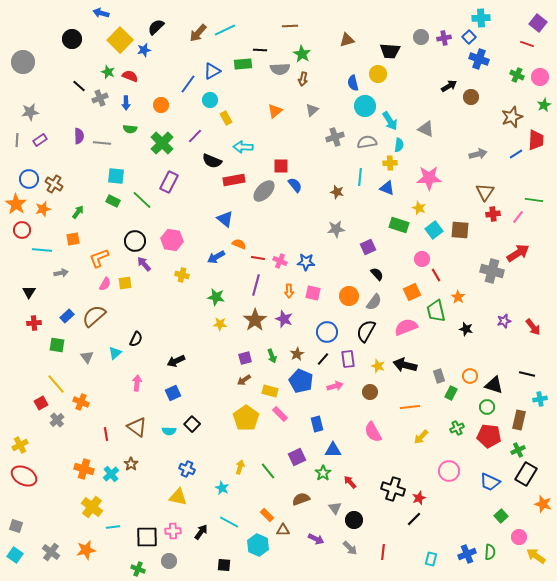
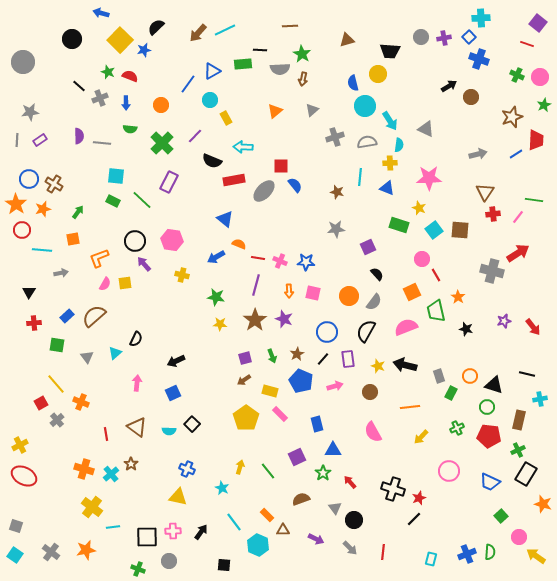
cyan line at (229, 522): moved 5 px right; rotated 24 degrees clockwise
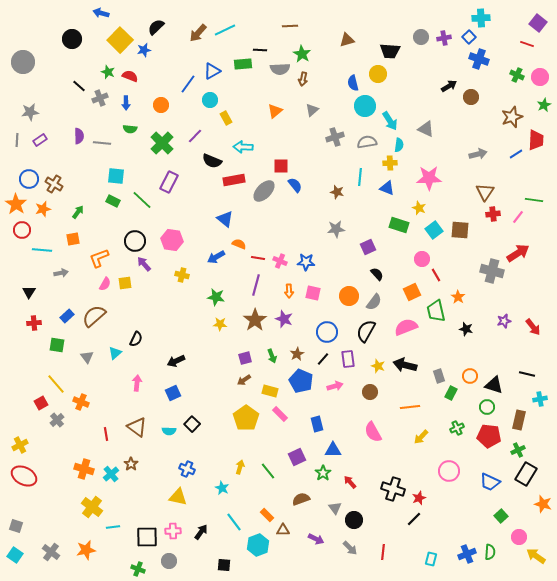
cyan hexagon at (258, 545): rotated 15 degrees clockwise
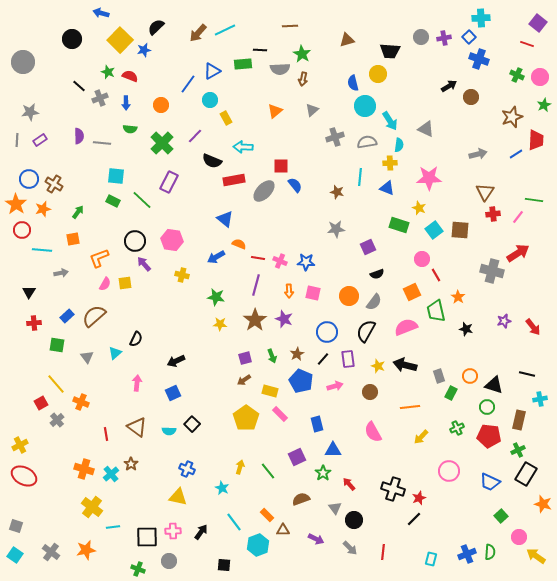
black semicircle at (377, 274): rotated 112 degrees clockwise
red arrow at (350, 482): moved 1 px left, 2 px down
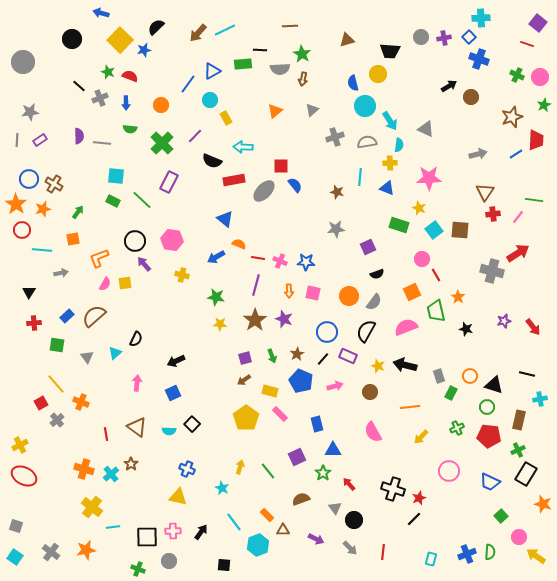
purple rectangle at (348, 359): moved 3 px up; rotated 60 degrees counterclockwise
cyan square at (15, 555): moved 2 px down
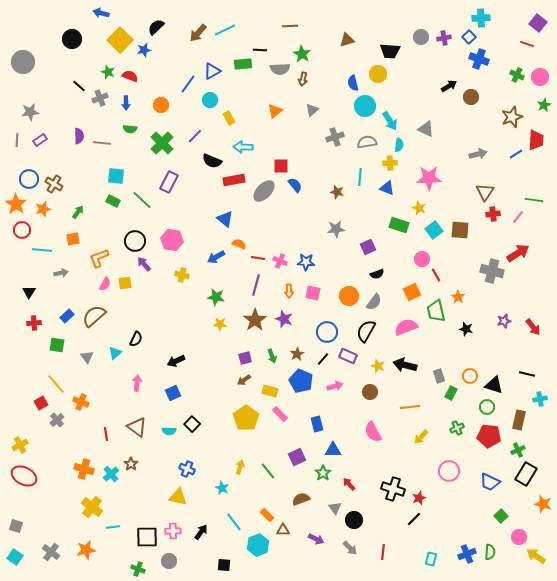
yellow rectangle at (226, 118): moved 3 px right
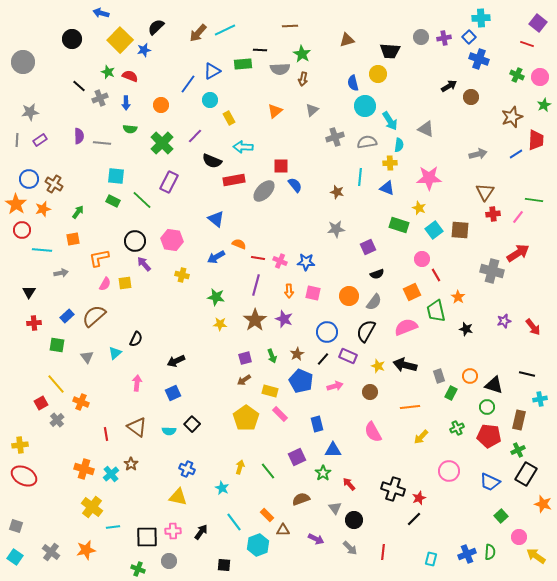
blue triangle at (225, 219): moved 9 px left
orange L-shape at (99, 258): rotated 10 degrees clockwise
yellow cross at (20, 445): rotated 21 degrees clockwise
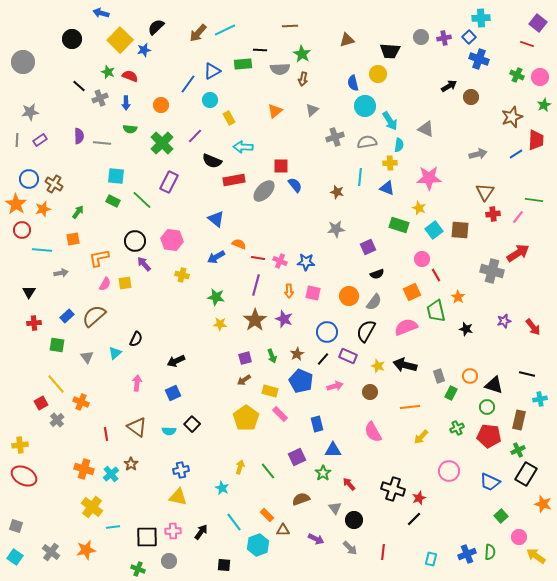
blue cross at (187, 469): moved 6 px left, 1 px down; rotated 35 degrees counterclockwise
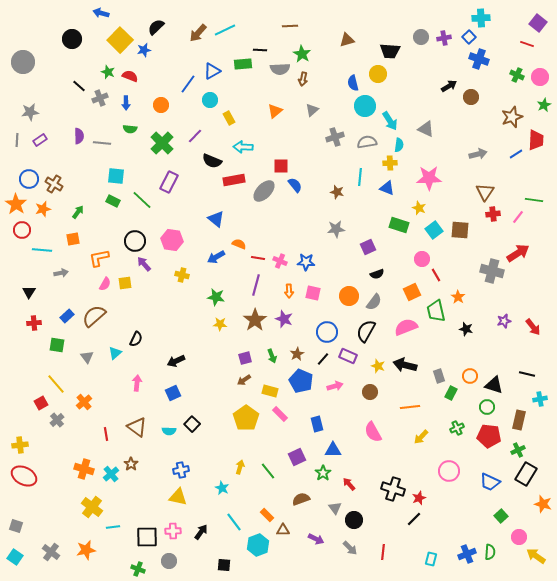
orange cross at (81, 402): moved 3 px right; rotated 28 degrees clockwise
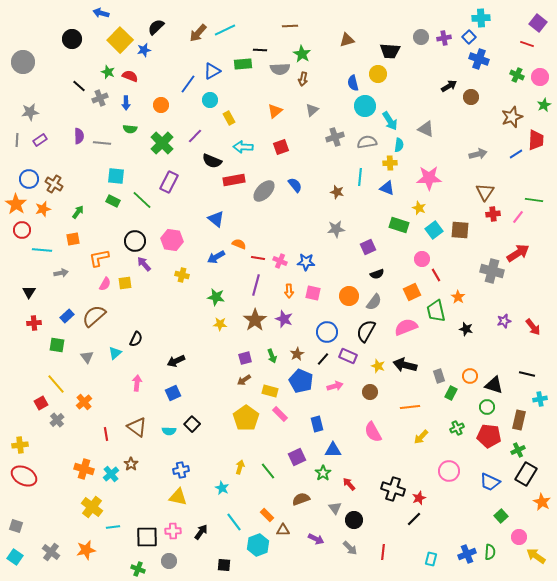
red square at (281, 166): moved 19 px up; rotated 21 degrees counterclockwise
orange star at (543, 504): moved 1 px left, 2 px up; rotated 12 degrees clockwise
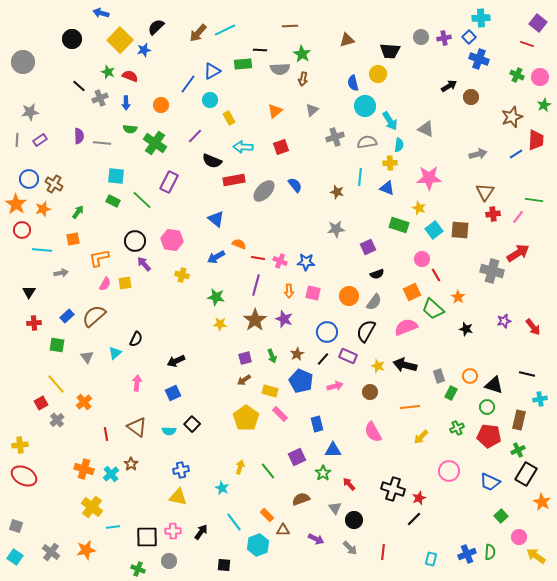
green cross at (162, 143): moved 7 px left; rotated 10 degrees counterclockwise
green trapezoid at (436, 311): moved 3 px left, 2 px up; rotated 35 degrees counterclockwise
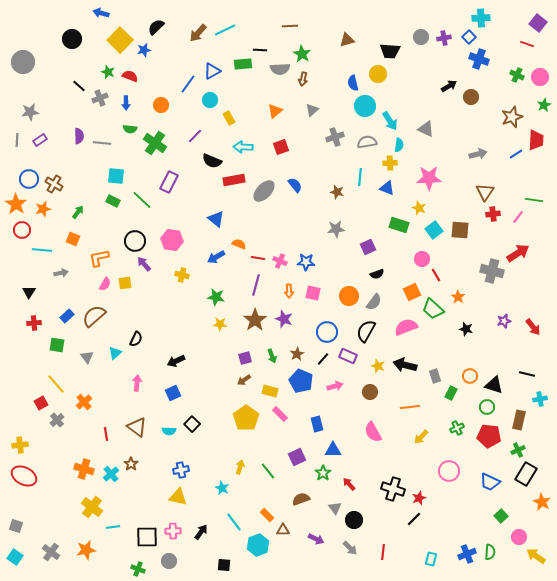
orange square at (73, 239): rotated 32 degrees clockwise
gray rectangle at (439, 376): moved 4 px left
